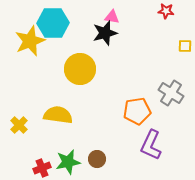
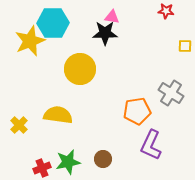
black star: rotated 15 degrees clockwise
brown circle: moved 6 px right
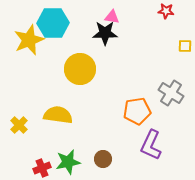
yellow star: moved 1 px left, 1 px up
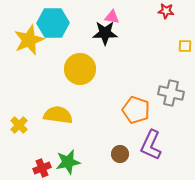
gray cross: rotated 20 degrees counterclockwise
orange pentagon: moved 1 px left, 1 px up; rotated 28 degrees clockwise
brown circle: moved 17 px right, 5 px up
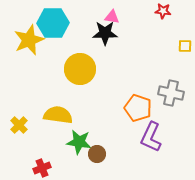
red star: moved 3 px left
orange pentagon: moved 2 px right, 2 px up
purple L-shape: moved 8 px up
brown circle: moved 23 px left
green star: moved 11 px right, 20 px up; rotated 20 degrees clockwise
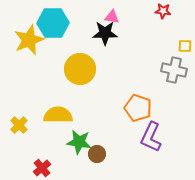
gray cross: moved 3 px right, 23 px up
yellow semicircle: rotated 8 degrees counterclockwise
red cross: rotated 18 degrees counterclockwise
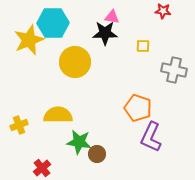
yellow square: moved 42 px left
yellow circle: moved 5 px left, 7 px up
yellow cross: rotated 24 degrees clockwise
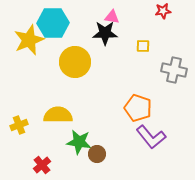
red star: rotated 14 degrees counterclockwise
purple L-shape: rotated 64 degrees counterclockwise
red cross: moved 3 px up
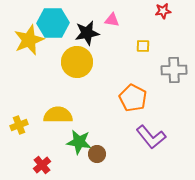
pink triangle: moved 3 px down
black star: moved 18 px left; rotated 10 degrees counterclockwise
yellow circle: moved 2 px right
gray cross: rotated 15 degrees counterclockwise
orange pentagon: moved 5 px left, 10 px up; rotated 8 degrees clockwise
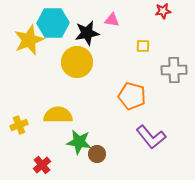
orange pentagon: moved 1 px left, 2 px up; rotated 12 degrees counterclockwise
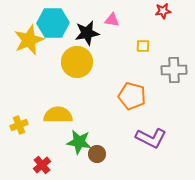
purple L-shape: moved 1 px down; rotated 24 degrees counterclockwise
